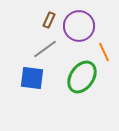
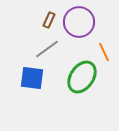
purple circle: moved 4 px up
gray line: moved 2 px right
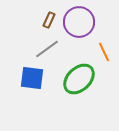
green ellipse: moved 3 px left, 2 px down; rotated 12 degrees clockwise
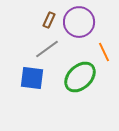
green ellipse: moved 1 px right, 2 px up
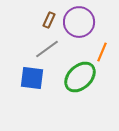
orange line: moved 2 px left; rotated 48 degrees clockwise
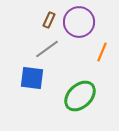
green ellipse: moved 19 px down
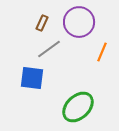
brown rectangle: moved 7 px left, 3 px down
gray line: moved 2 px right
green ellipse: moved 2 px left, 11 px down
